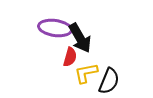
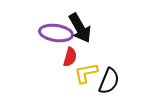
purple ellipse: moved 1 px right, 5 px down
black arrow: moved 10 px up
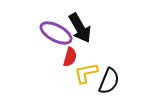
purple ellipse: rotated 20 degrees clockwise
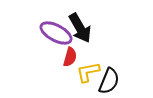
yellow L-shape: moved 2 px right, 1 px up
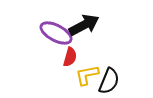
black arrow: moved 4 px right, 3 px up; rotated 88 degrees counterclockwise
yellow L-shape: moved 1 px left, 3 px down
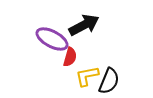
purple ellipse: moved 4 px left, 6 px down
yellow L-shape: moved 1 px down
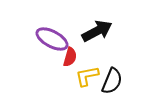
black arrow: moved 13 px right, 6 px down
black semicircle: moved 3 px right
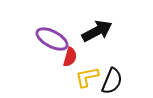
yellow L-shape: moved 1 px down
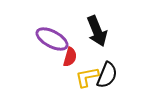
black arrow: rotated 96 degrees clockwise
black semicircle: moved 5 px left, 6 px up
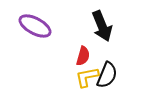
black arrow: moved 5 px right, 5 px up
purple ellipse: moved 17 px left, 13 px up
red semicircle: moved 13 px right, 1 px up
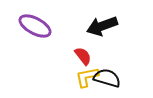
black arrow: rotated 92 degrees clockwise
red semicircle: rotated 54 degrees counterclockwise
black semicircle: moved 3 px down; rotated 96 degrees counterclockwise
